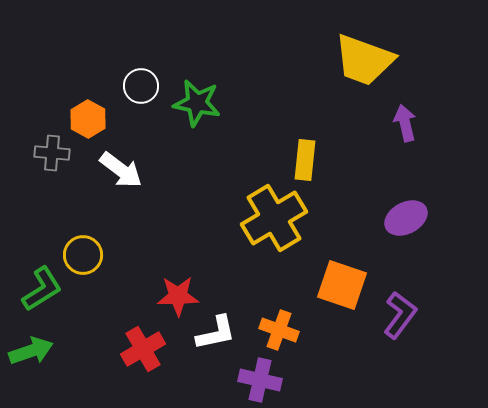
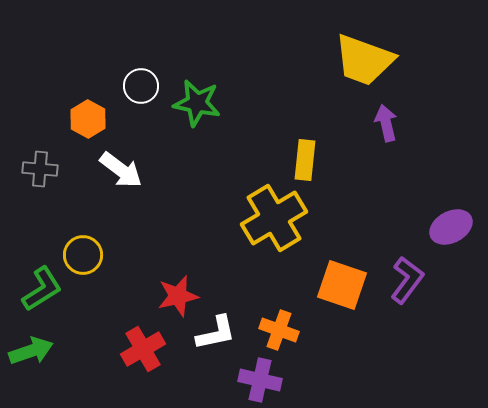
purple arrow: moved 19 px left
gray cross: moved 12 px left, 16 px down
purple ellipse: moved 45 px right, 9 px down
red star: rotated 12 degrees counterclockwise
purple L-shape: moved 7 px right, 35 px up
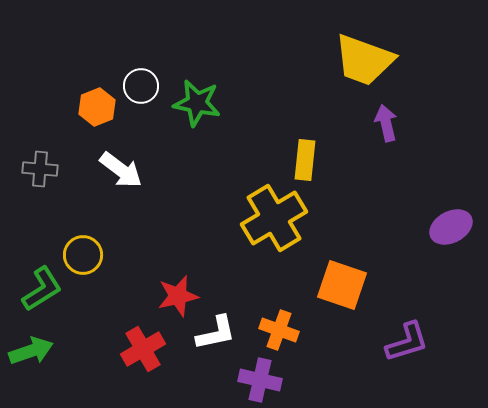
orange hexagon: moved 9 px right, 12 px up; rotated 9 degrees clockwise
purple L-shape: moved 62 px down; rotated 36 degrees clockwise
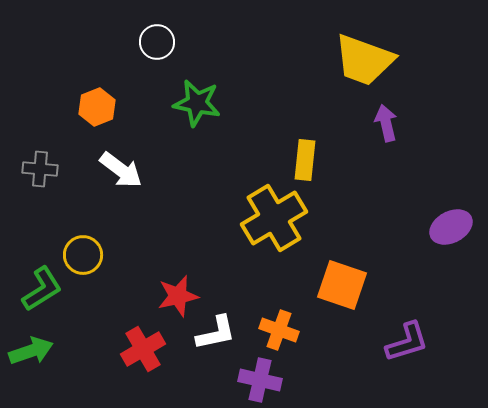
white circle: moved 16 px right, 44 px up
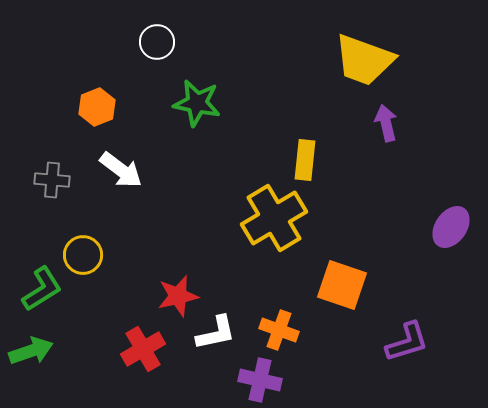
gray cross: moved 12 px right, 11 px down
purple ellipse: rotated 27 degrees counterclockwise
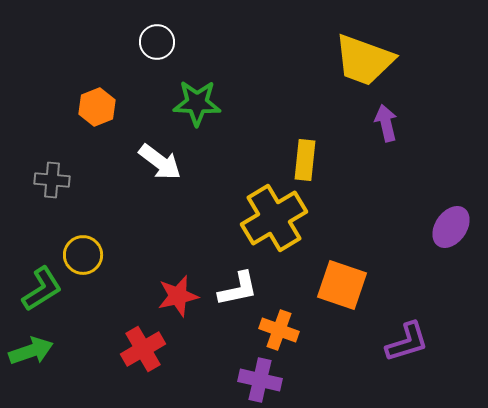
green star: rotated 9 degrees counterclockwise
white arrow: moved 39 px right, 8 px up
white L-shape: moved 22 px right, 44 px up
